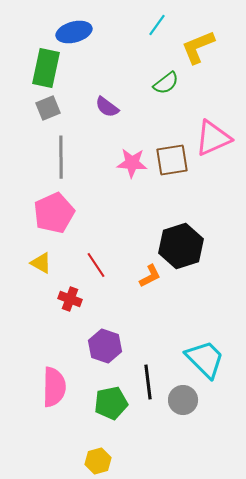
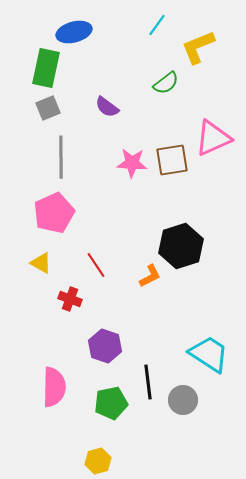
cyan trapezoid: moved 4 px right, 5 px up; rotated 12 degrees counterclockwise
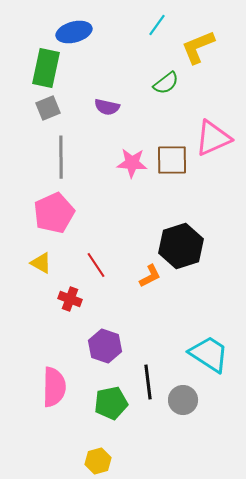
purple semicircle: rotated 25 degrees counterclockwise
brown square: rotated 8 degrees clockwise
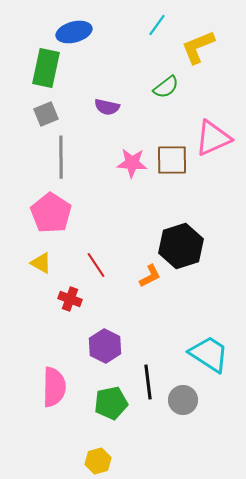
green semicircle: moved 4 px down
gray square: moved 2 px left, 6 px down
pink pentagon: moved 3 px left; rotated 15 degrees counterclockwise
purple hexagon: rotated 8 degrees clockwise
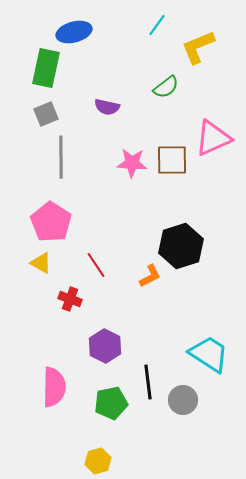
pink pentagon: moved 9 px down
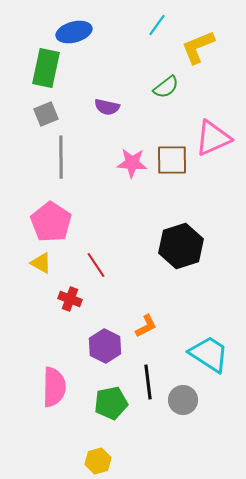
orange L-shape: moved 4 px left, 50 px down
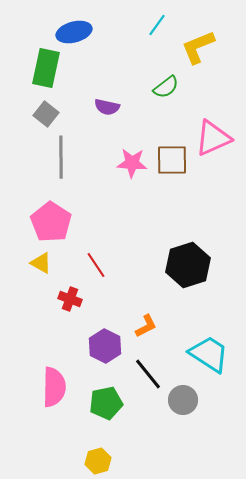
gray square: rotated 30 degrees counterclockwise
black hexagon: moved 7 px right, 19 px down
black line: moved 8 px up; rotated 32 degrees counterclockwise
green pentagon: moved 5 px left
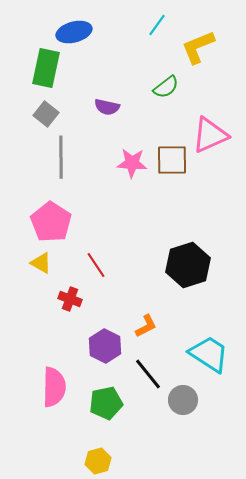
pink triangle: moved 3 px left, 3 px up
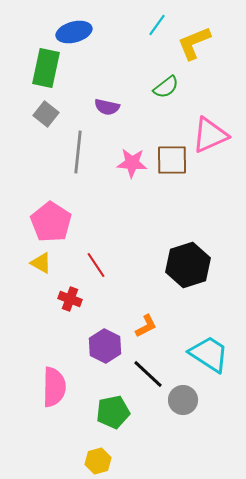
yellow L-shape: moved 4 px left, 4 px up
gray line: moved 17 px right, 5 px up; rotated 6 degrees clockwise
black line: rotated 8 degrees counterclockwise
green pentagon: moved 7 px right, 9 px down
